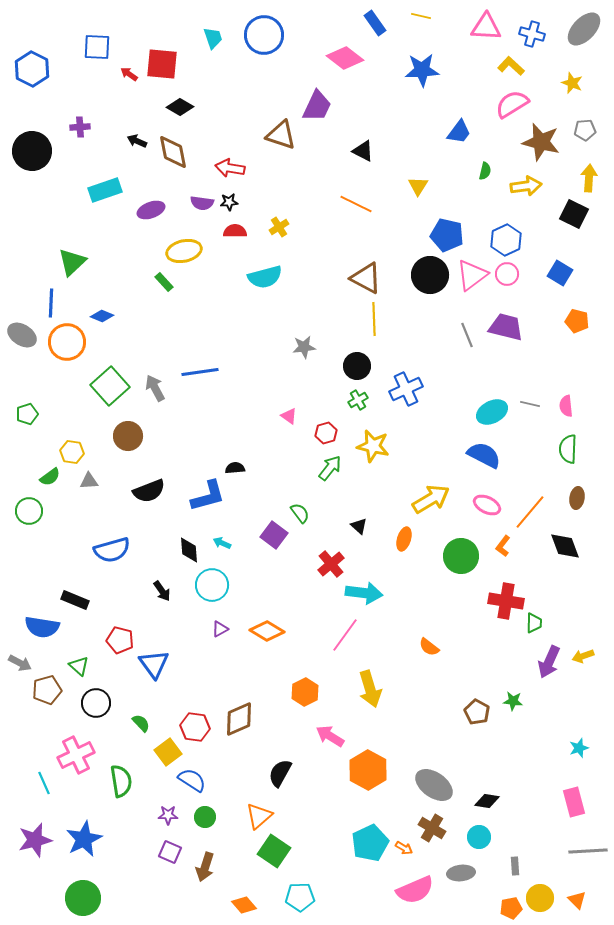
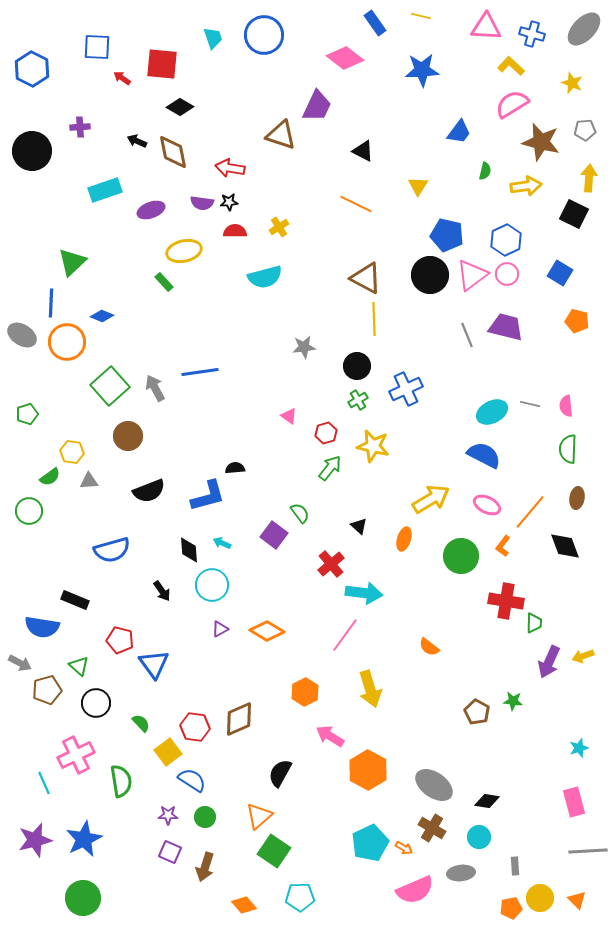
red arrow at (129, 74): moved 7 px left, 4 px down
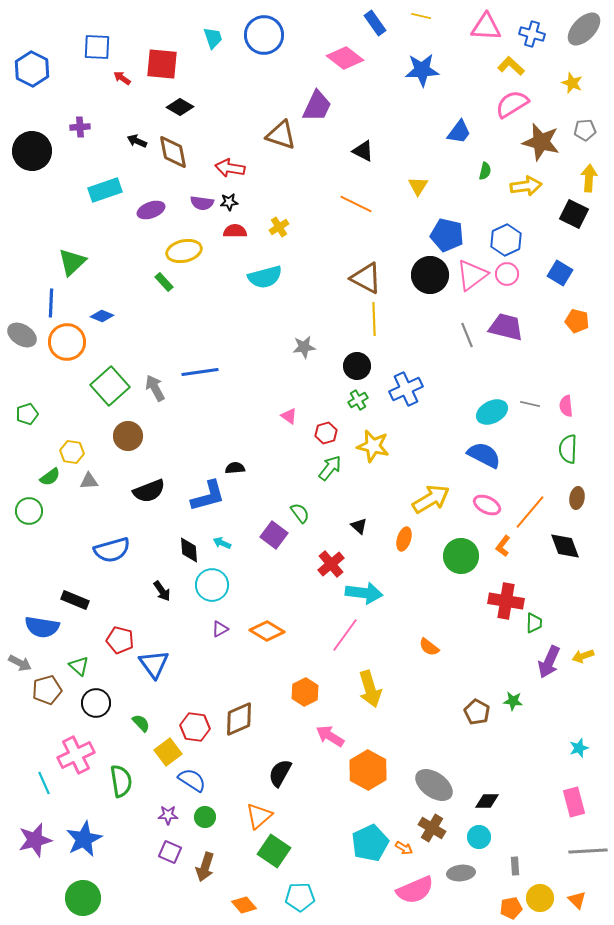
black diamond at (487, 801): rotated 10 degrees counterclockwise
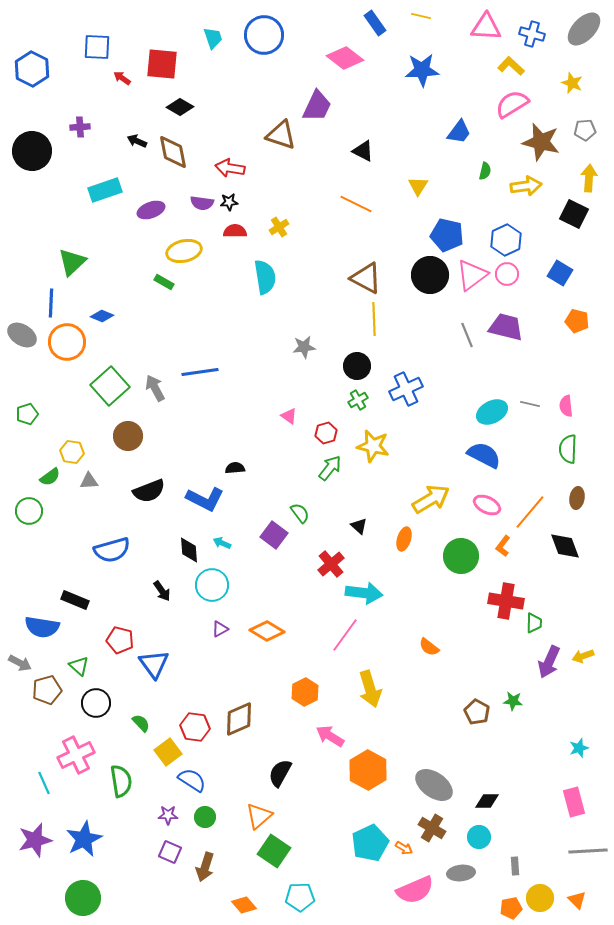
cyan semicircle at (265, 277): rotated 84 degrees counterclockwise
green rectangle at (164, 282): rotated 18 degrees counterclockwise
blue L-shape at (208, 496): moved 3 px left, 3 px down; rotated 42 degrees clockwise
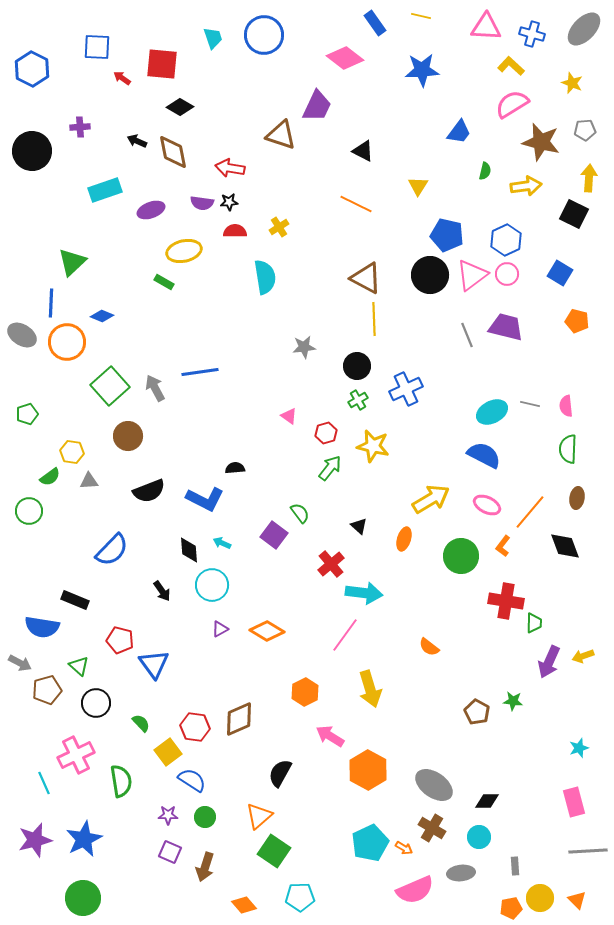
blue semicircle at (112, 550): rotated 30 degrees counterclockwise
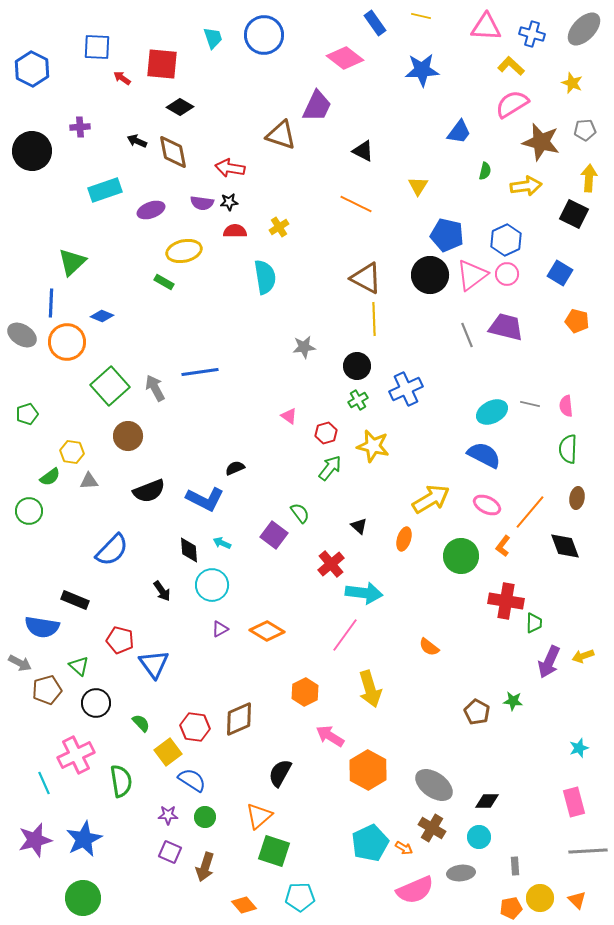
black semicircle at (235, 468): rotated 18 degrees counterclockwise
green square at (274, 851): rotated 16 degrees counterclockwise
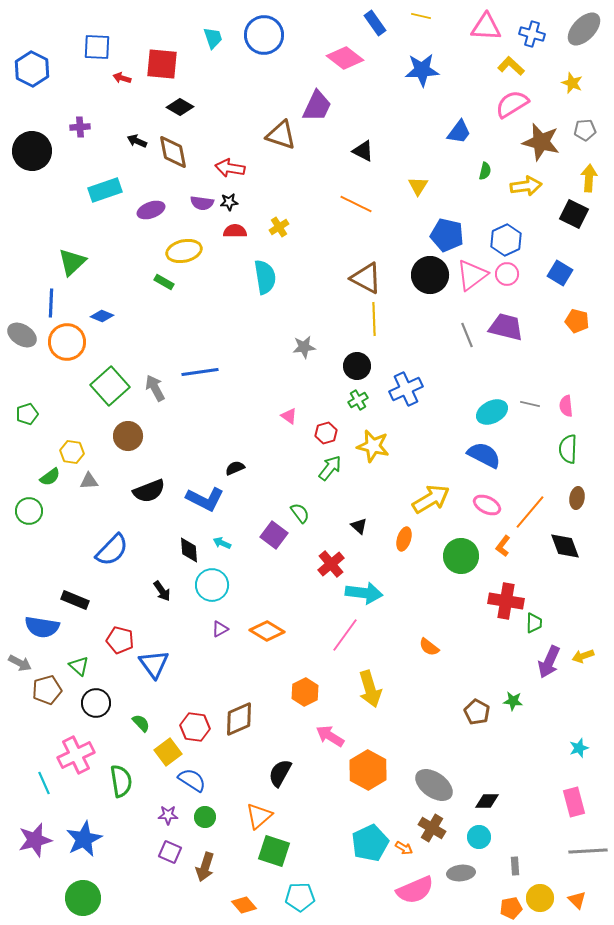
red arrow at (122, 78): rotated 18 degrees counterclockwise
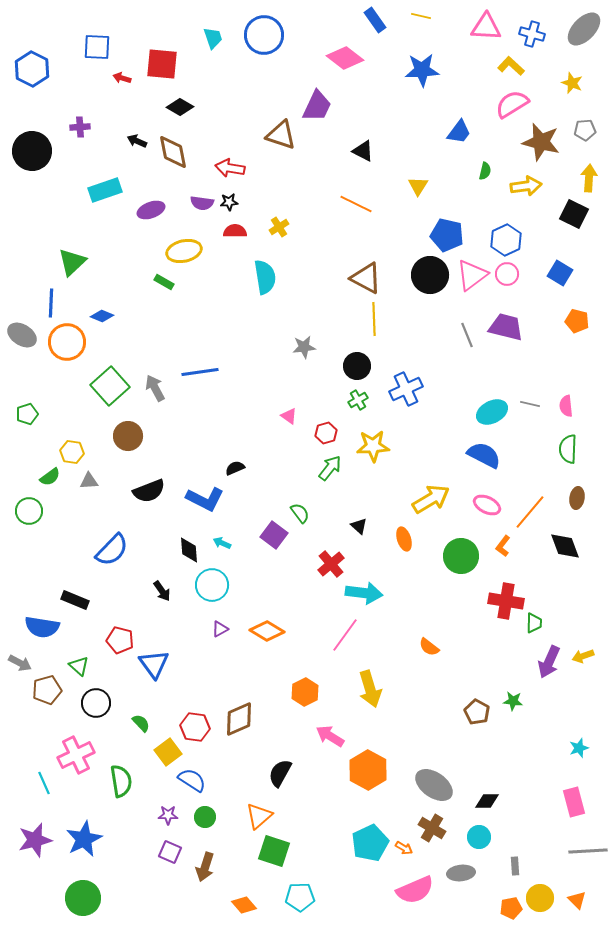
blue rectangle at (375, 23): moved 3 px up
yellow star at (373, 446): rotated 16 degrees counterclockwise
orange ellipse at (404, 539): rotated 35 degrees counterclockwise
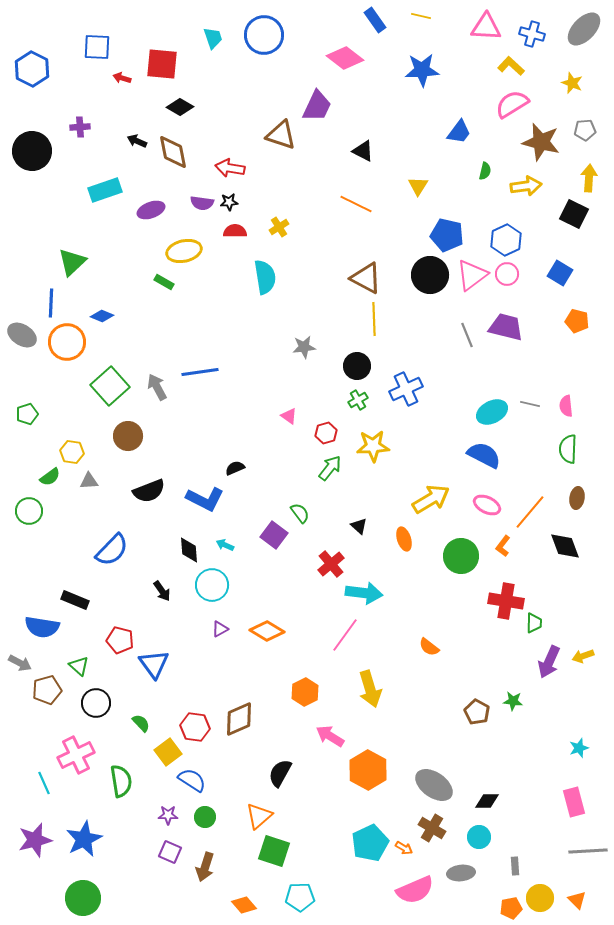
gray arrow at (155, 388): moved 2 px right, 1 px up
cyan arrow at (222, 543): moved 3 px right, 2 px down
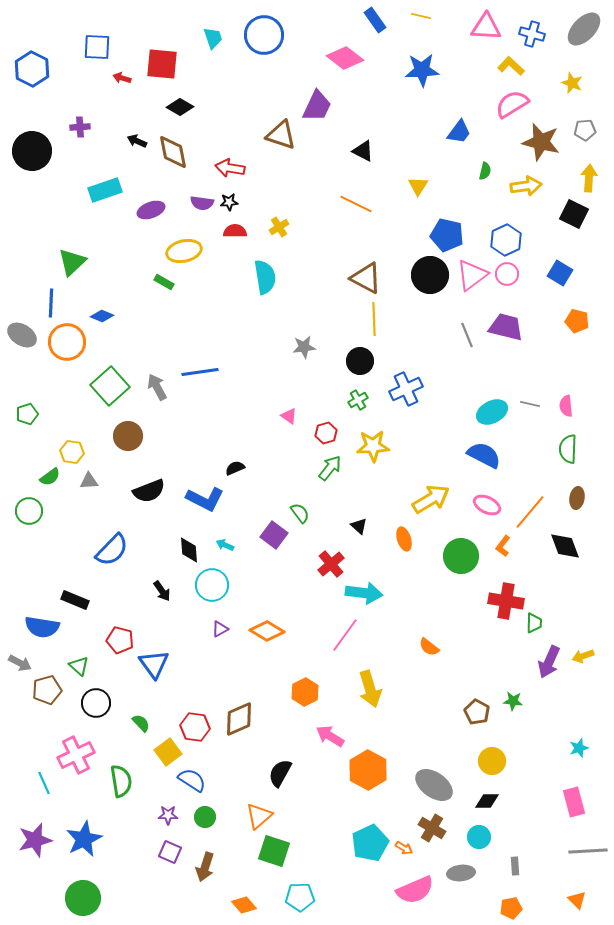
black circle at (357, 366): moved 3 px right, 5 px up
yellow circle at (540, 898): moved 48 px left, 137 px up
